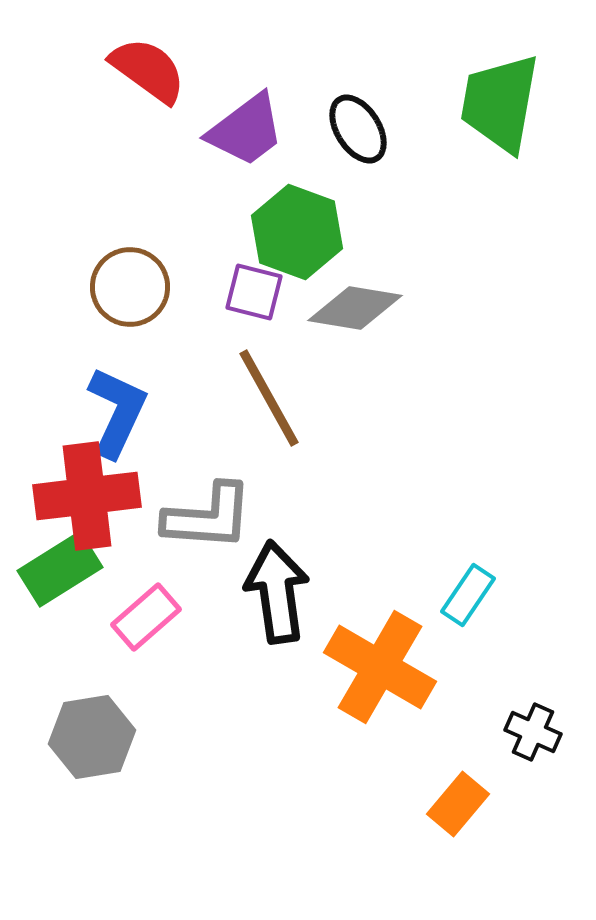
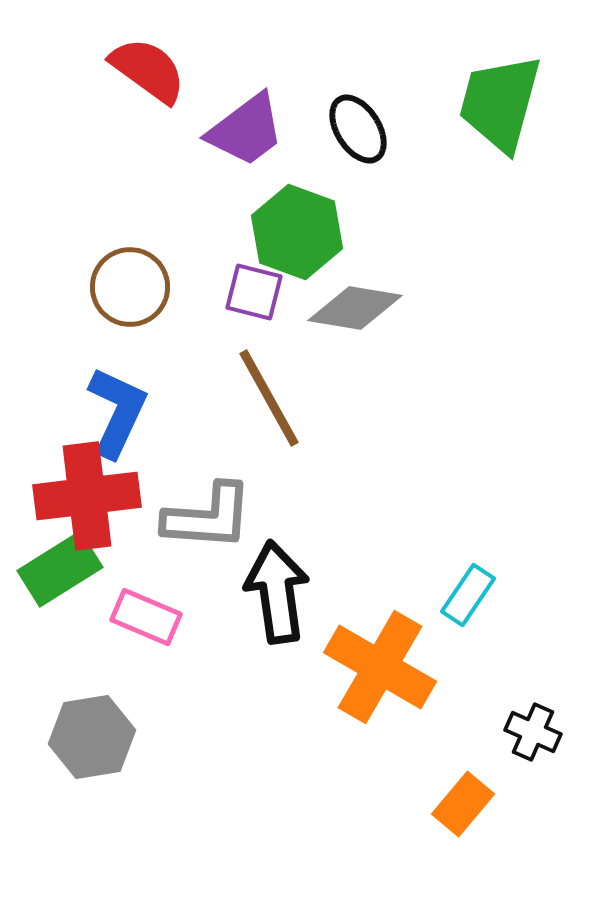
green trapezoid: rotated 5 degrees clockwise
pink rectangle: rotated 64 degrees clockwise
orange rectangle: moved 5 px right
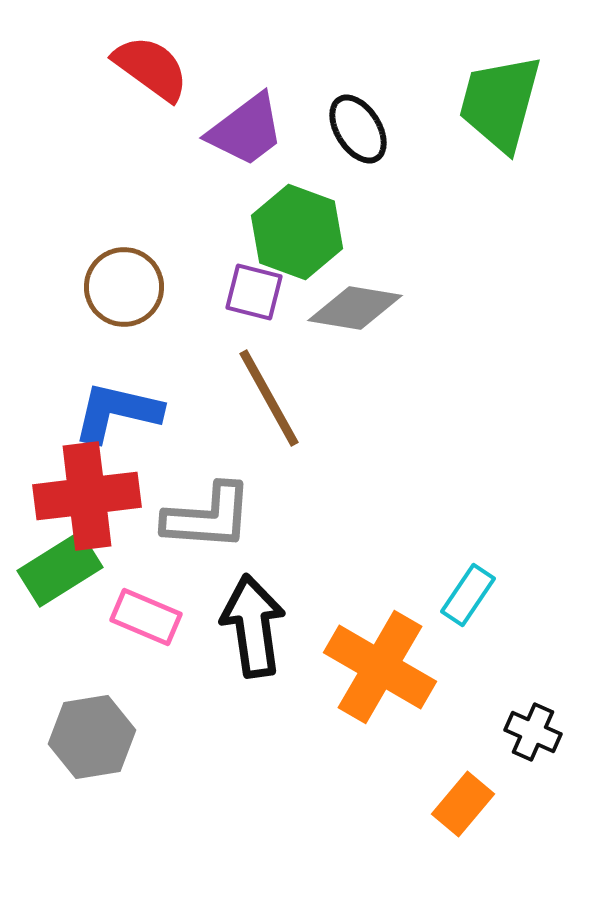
red semicircle: moved 3 px right, 2 px up
brown circle: moved 6 px left
blue L-shape: rotated 102 degrees counterclockwise
black arrow: moved 24 px left, 34 px down
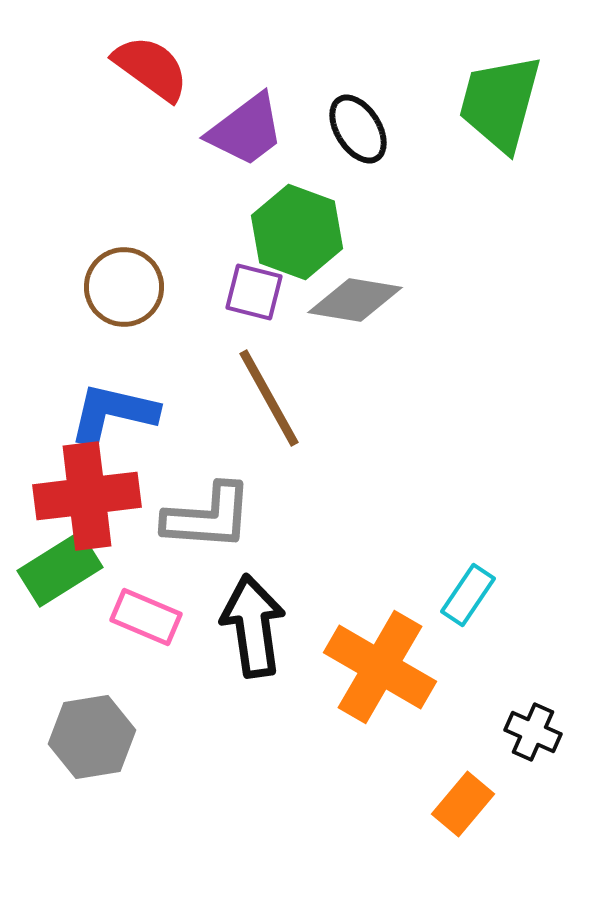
gray diamond: moved 8 px up
blue L-shape: moved 4 px left, 1 px down
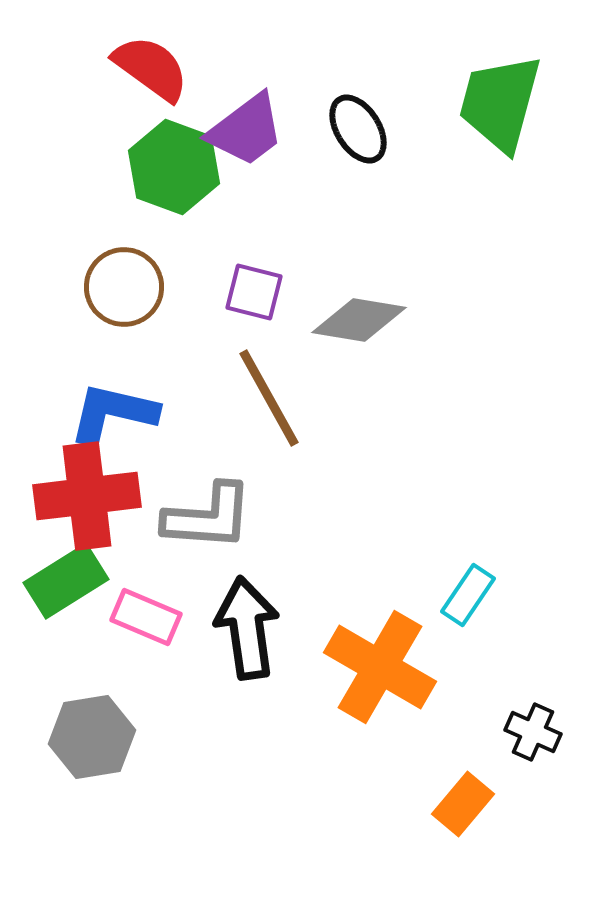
green hexagon: moved 123 px left, 65 px up
gray diamond: moved 4 px right, 20 px down
green rectangle: moved 6 px right, 12 px down
black arrow: moved 6 px left, 2 px down
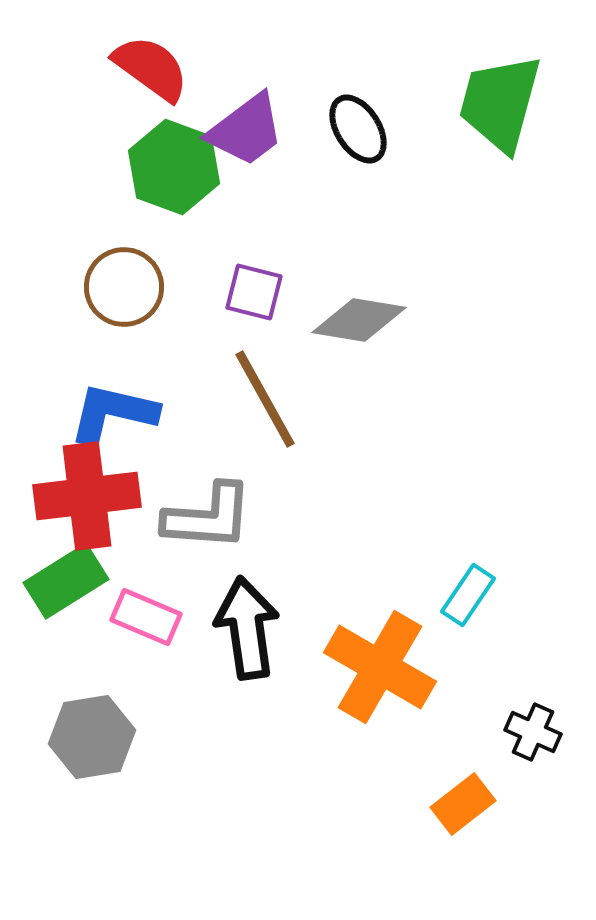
brown line: moved 4 px left, 1 px down
orange rectangle: rotated 12 degrees clockwise
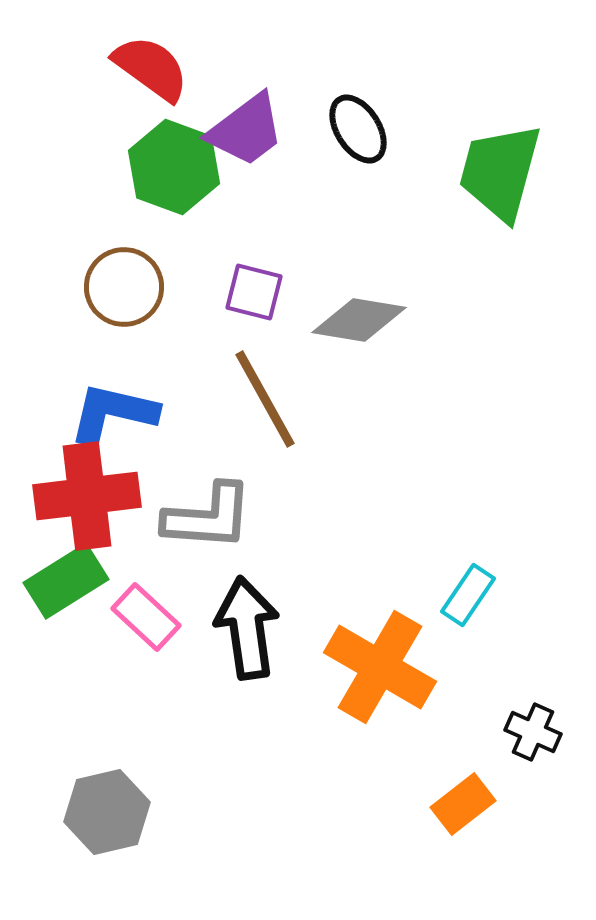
green trapezoid: moved 69 px down
pink rectangle: rotated 20 degrees clockwise
gray hexagon: moved 15 px right, 75 px down; rotated 4 degrees counterclockwise
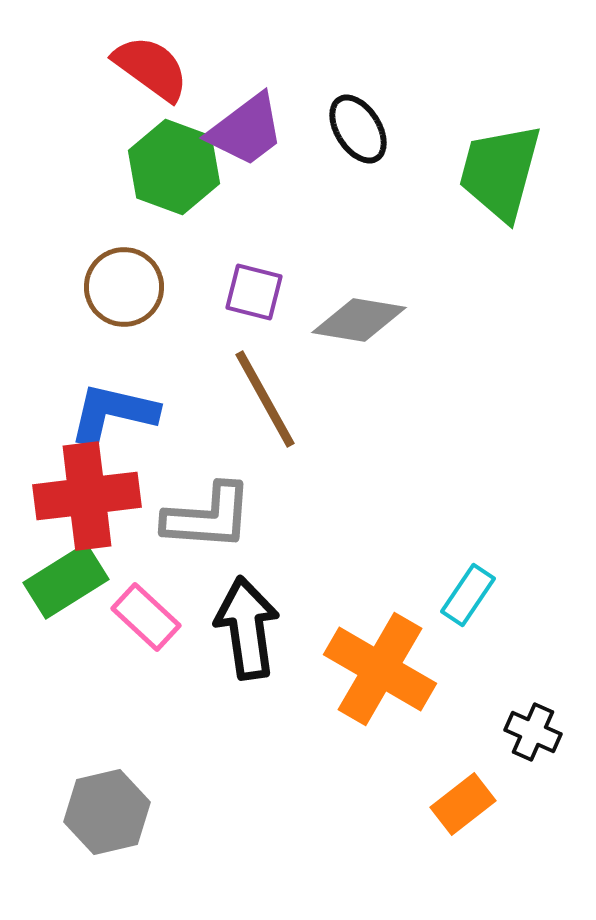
orange cross: moved 2 px down
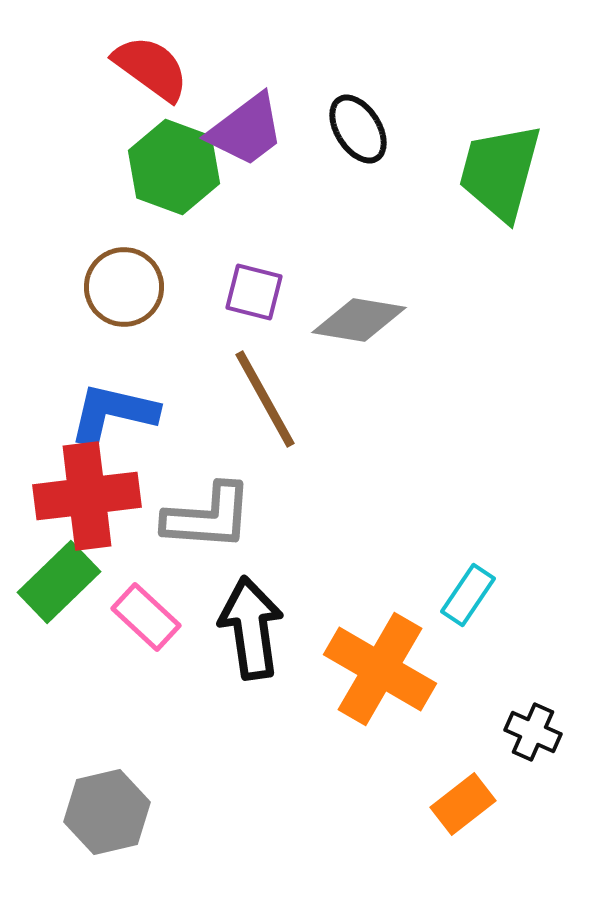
green rectangle: moved 7 px left, 1 px down; rotated 12 degrees counterclockwise
black arrow: moved 4 px right
